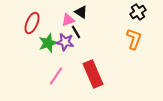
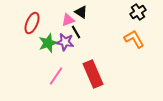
orange L-shape: rotated 50 degrees counterclockwise
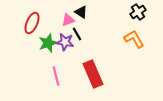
black line: moved 1 px right, 2 px down
pink line: rotated 48 degrees counterclockwise
